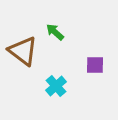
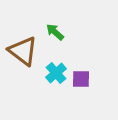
purple square: moved 14 px left, 14 px down
cyan cross: moved 13 px up
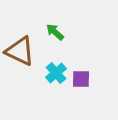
brown triangle: moved 3 px left; rotated 12 degrees counterclockwise
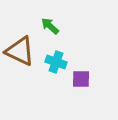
green arrow: moved 5 px left, 6 px up
cyan cross: moved 11 px up; rotated 30 degrees counterclockwise
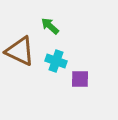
cyan cross: moved 1 px up
purple square: moved 1 px left
